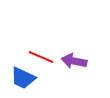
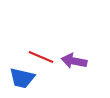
blue trapezoid: moved 1 px left; rotated 12 degrees counterclockwise
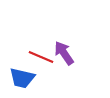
purple arrow: moved 10 px left, 8 px up; rotated 45 degrees clockwise
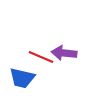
purple arrow: rotated 50 degrees counterclockwise
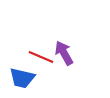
purple arrow: rotated 55 degrees clockwise
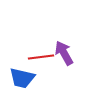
red line: rotated 30 degrees counterclockwise
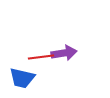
purple arrow: rotated 110 degrees clockwise
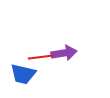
blue trapezoid: moved 1 px right, 4 px up
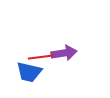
blue trapezoid: moved 6 px right, 2 px up
